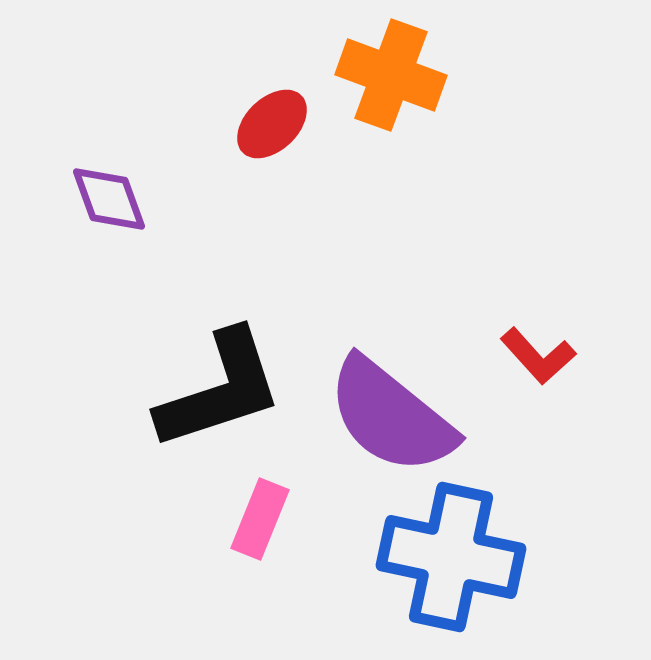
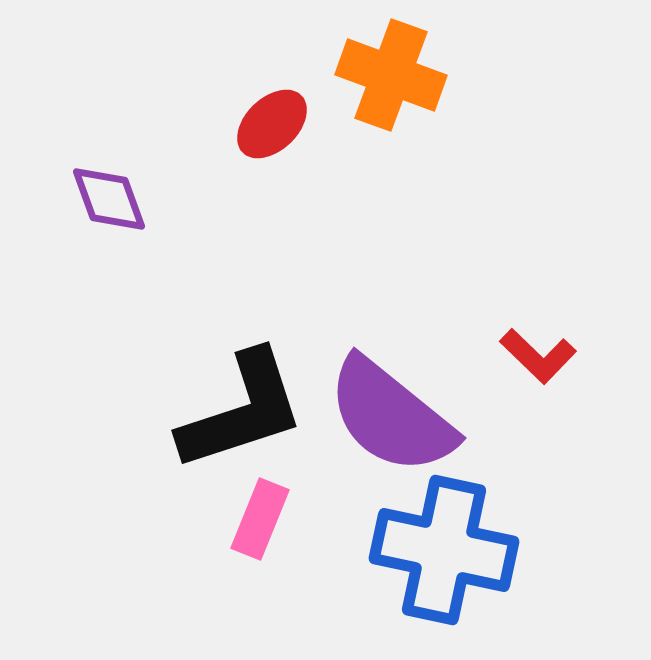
red L-shape: rotated 4 degrees counterclockwise
black L-shape: moved 22 px right, 21 px down
blue cross: moved 7 px left, 7 px up
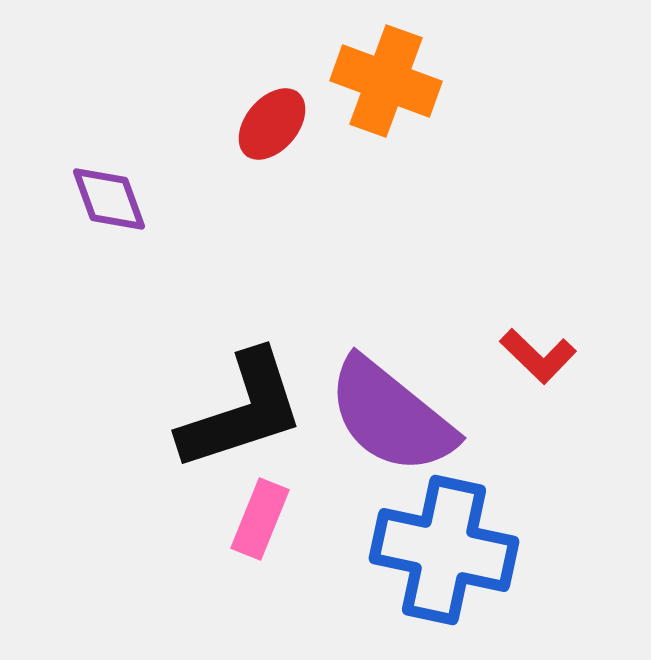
orange cross: moved 5 px left, 6 px down
red ellipse: rotated 6 degrees counterclockwise
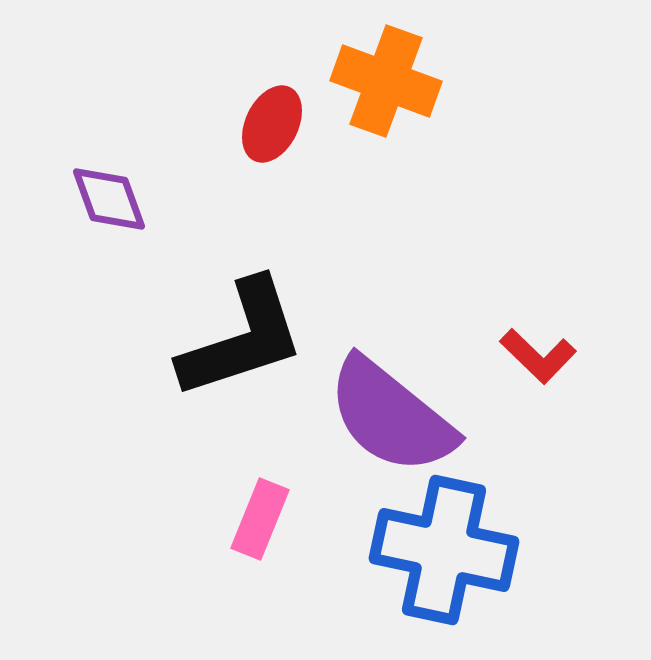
red ellipse: rotated 14 degrees counterclockwise
black L-shape: moved 72 px up
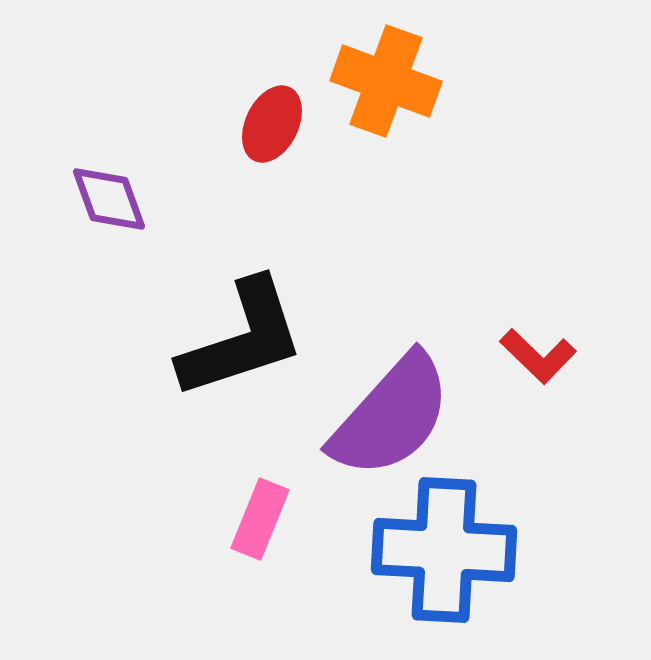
purple semicircle: rotated 87 degrees counterclockwise
blue cross: rotated 9 degrees counterclockwise
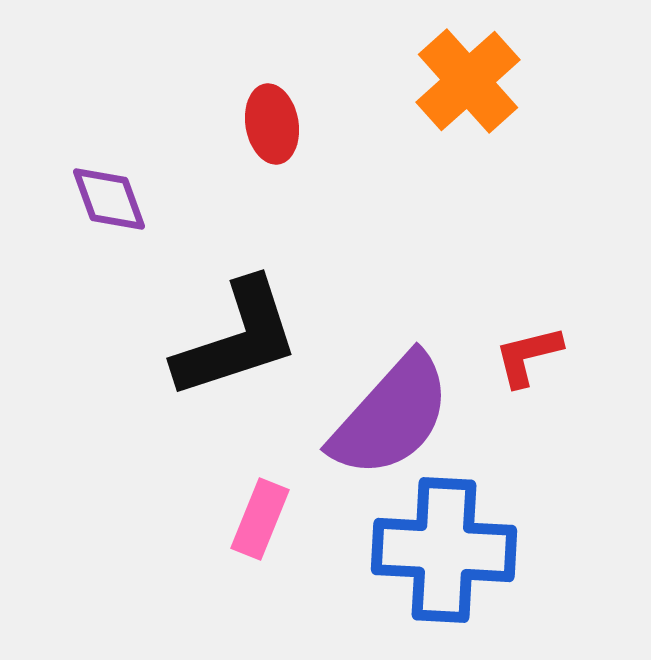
orange cross: moved 82 px right; rotated 28 degrees clockwise
red ellipse: rotated 36 degrees counterclockwise
black L-shape: moved 5 px left
red L-shape: moved 10 px left; rotated 122 degrees clockwise
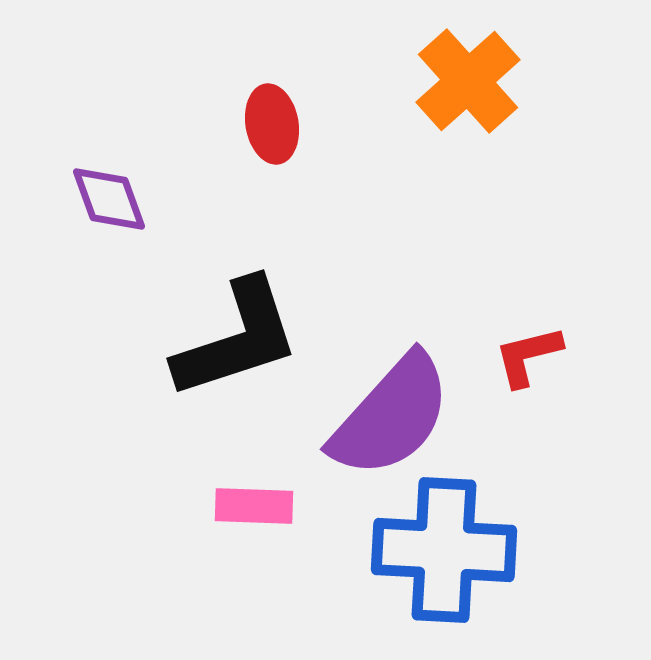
pink rectangle: moved 6 px left, 13 px up; rotated 70 degrees clockwise
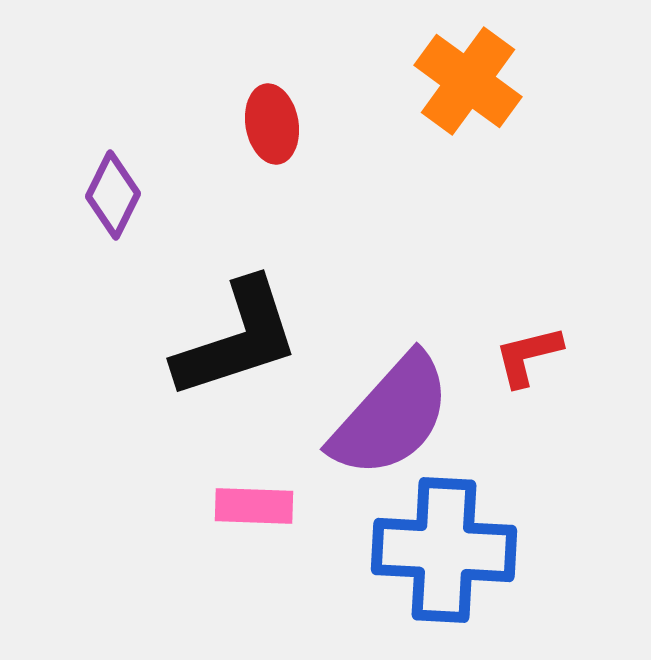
orange cross: rotated 12 degrees counterclockwise
purple diamond: moved 4 px right, 4 px up; rotated 46 degrees clockwise
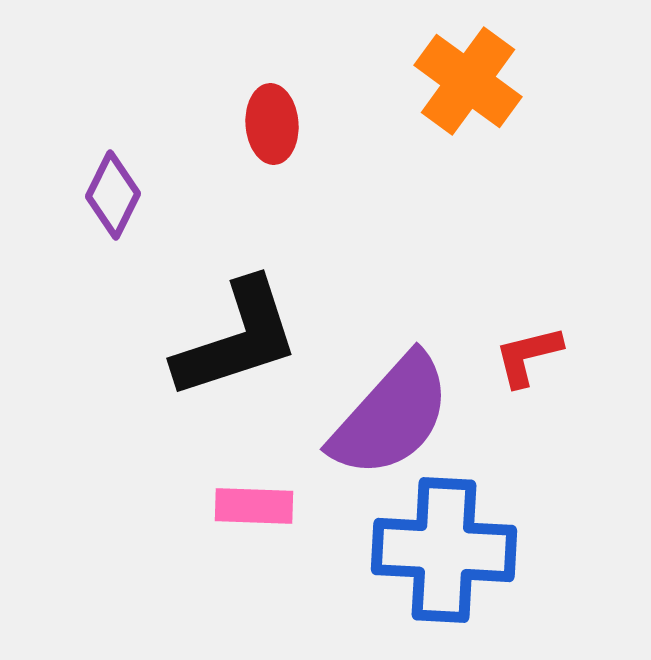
red ellipse: rotated 6 degrees clockwise
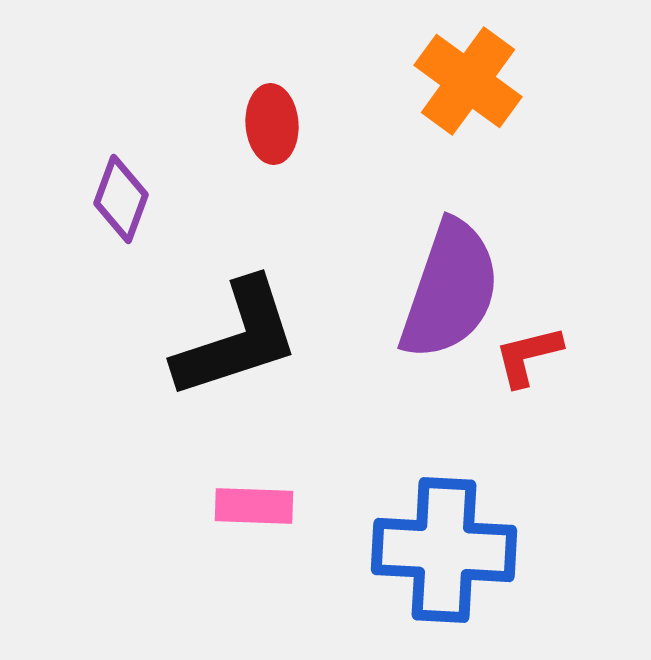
purple diamond: moved 8 px right, 4 px down; rotated 6 degrees counterclockwise
purple semicircle: moved 59 px right, 126 px up; rotated 23 degrees counterclockwise
